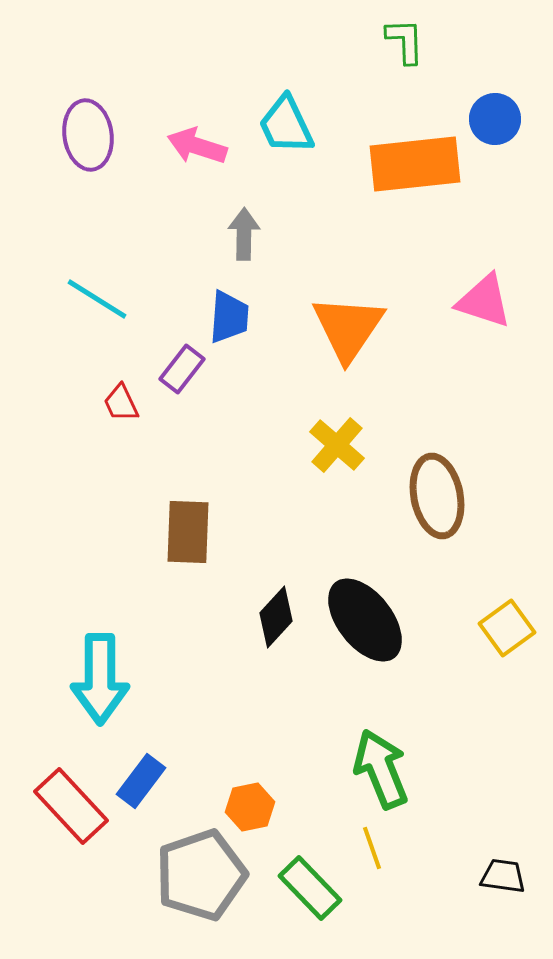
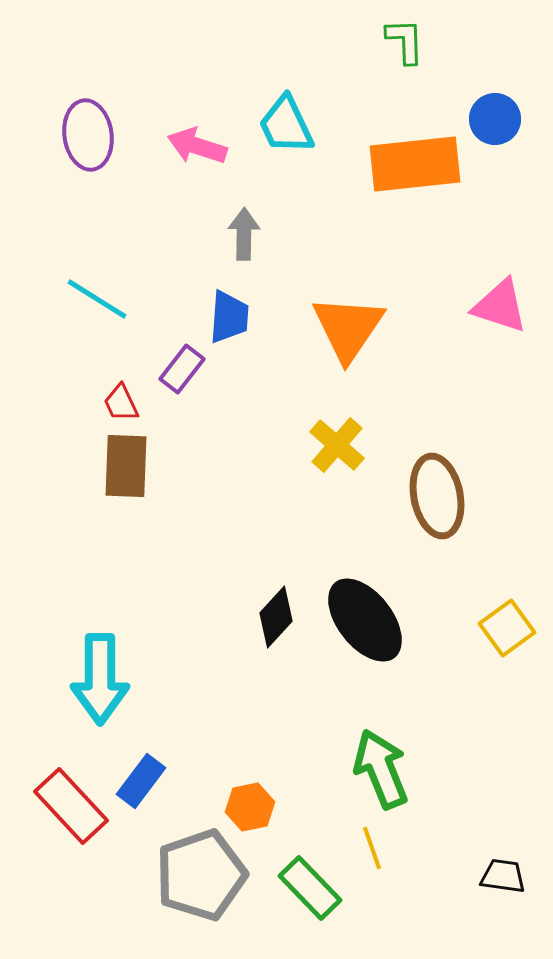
pink triangle: moved 16 px right, 5 px down
brown rectangle: moved 62 px left, 66 px up
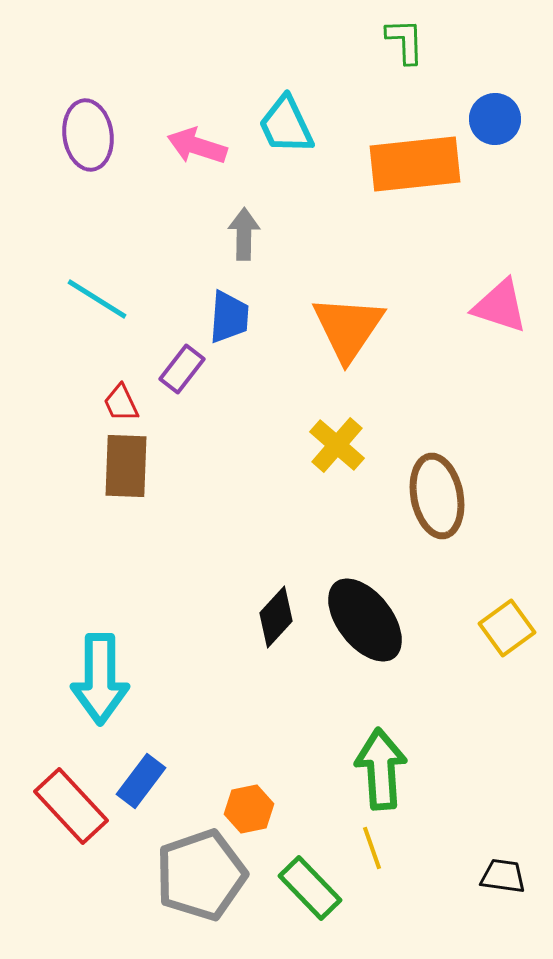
green arrow: rotated 18 degrees clockwise
orange hexagon: moved 1 px left, 2 px down
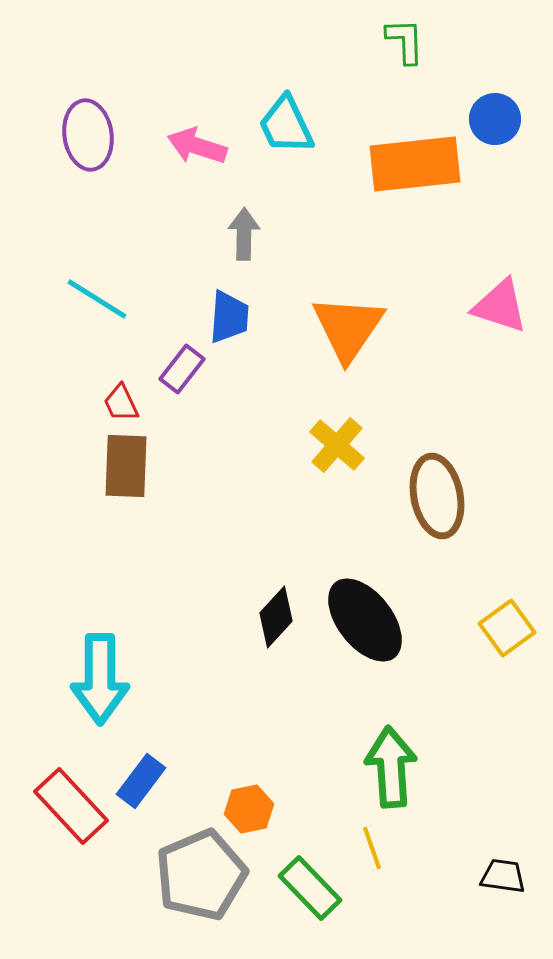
green arrow: moved 10 px right, 2 px up
gray pentagon: rotated 4 degrees counterclockwise
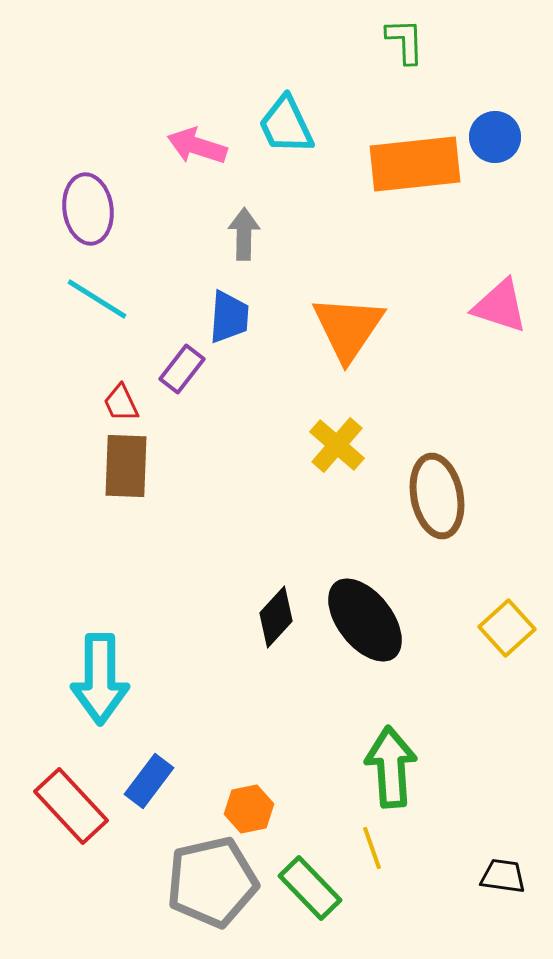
blue circle: moved 18 px down
purple ellipse: moved 74 px down
yellow square: rotated 6 degrees counterclockwise
blue rectangle: moved 8 px right
gray pentagon: moved 11 px right, 7 px down; rotated 10 degrees clockwise
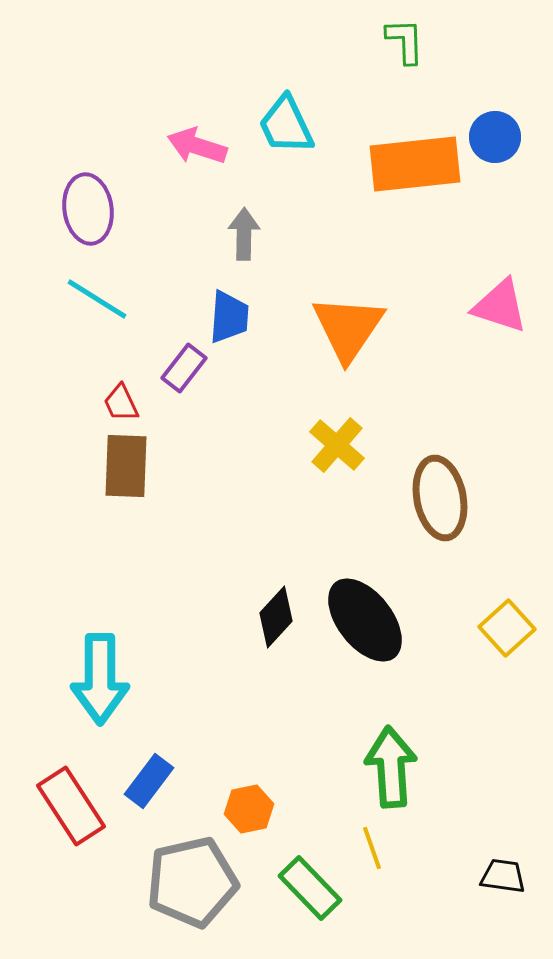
purple rectangle: moved 2 px right, 1 px up
brown ellipse: moved 3 px right, 2 px down
red rectangle: rotated 10 degrees clockwise
gray pentagon: moved 20 px left
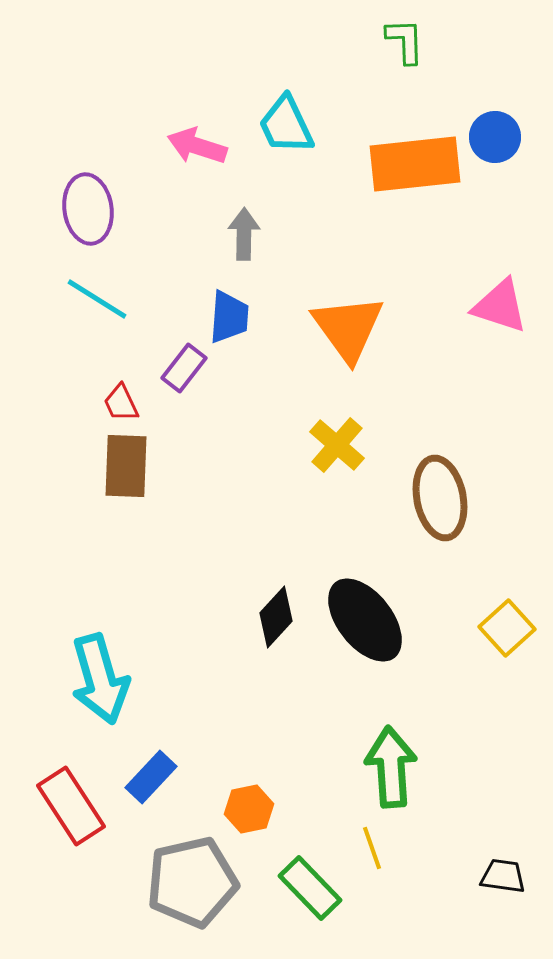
orange triangle: rotated 10 degrees counterclockwise
cyan arrow: rotated 16 degrees counterclockwise
blue rectangle: moved 2 px right, 4 px up; rotated 6 degrees clockwise
